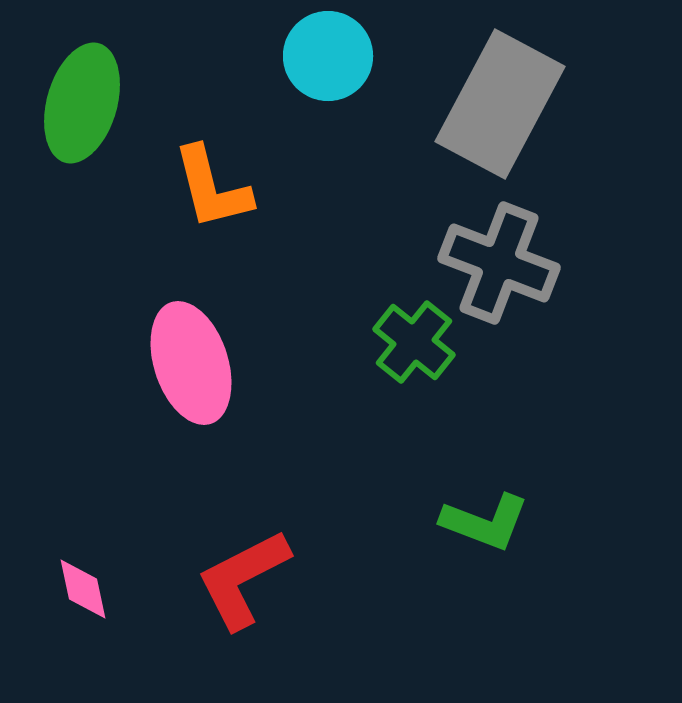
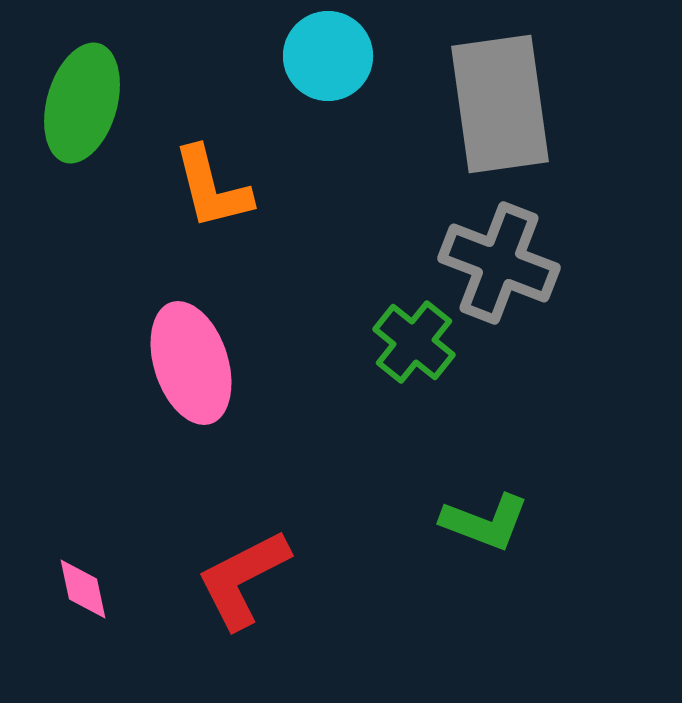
gray rectangle: rotated 36 degrees counterclockwise
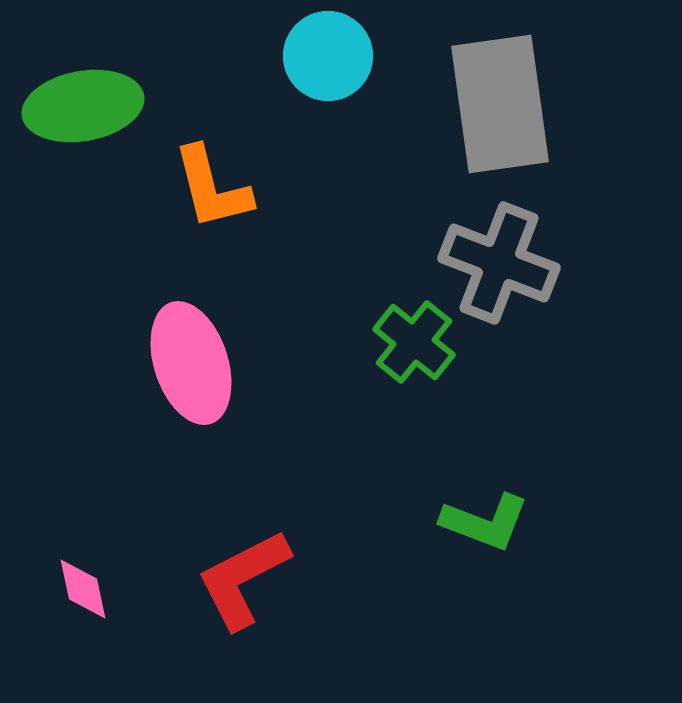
green ellipse: moved 1 px right, 3 px down; rotated 64 degrees clockwise
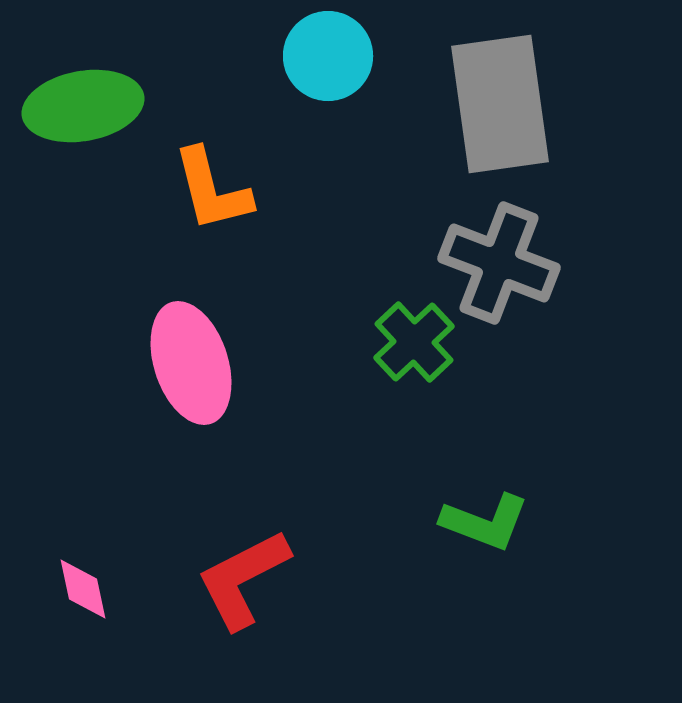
orange L-shape: moved 2 px down
green cross: rotated 8 degrees clockwise
